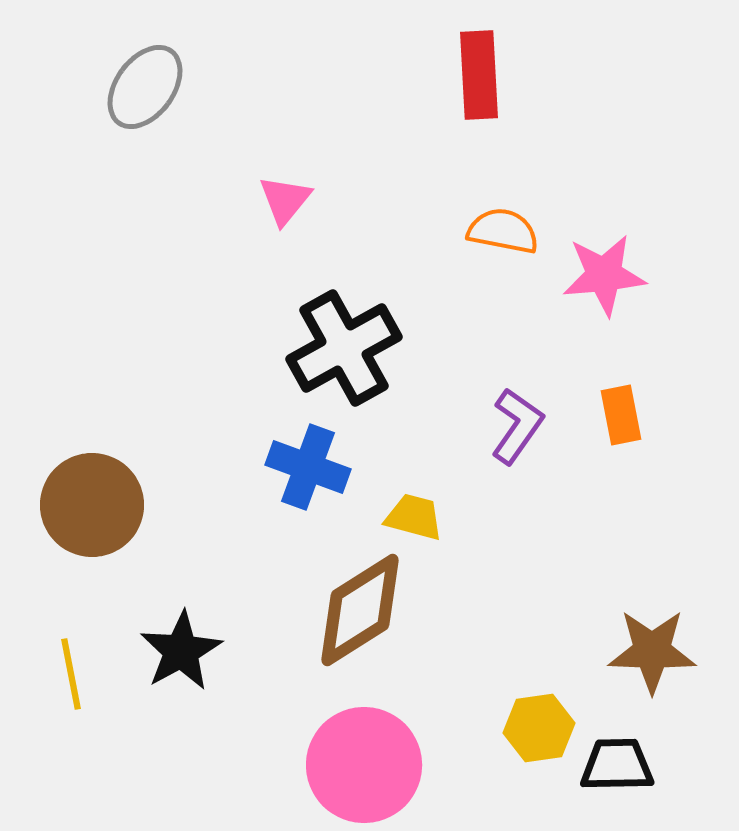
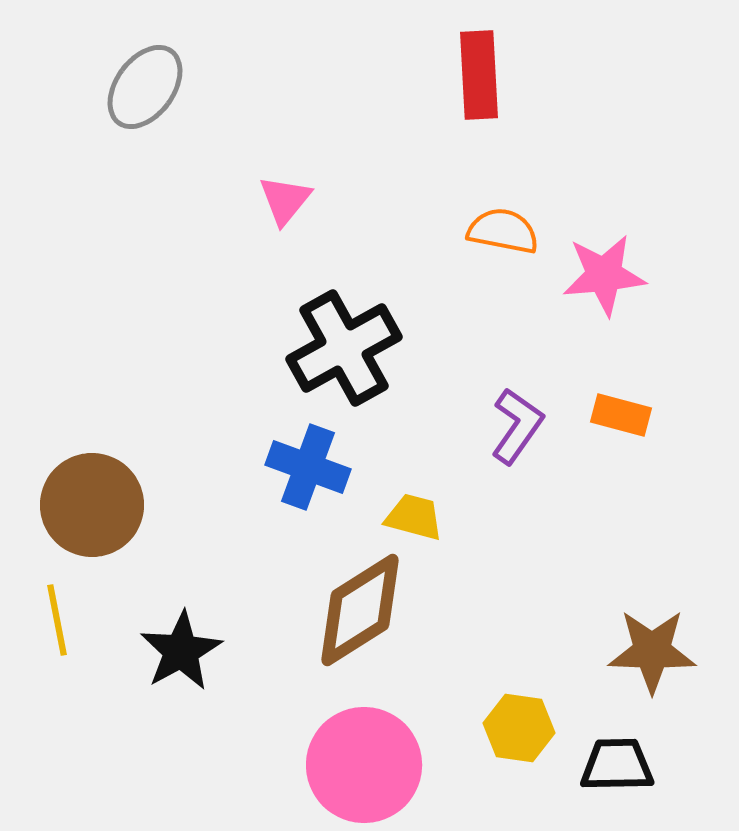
orange rectangle: rotated 64 degrees counterclockwise
yellow line: moved 14 px left, 54 px up
yellow hexagon: moved 20 px left; rotated 16 degrees clockwise
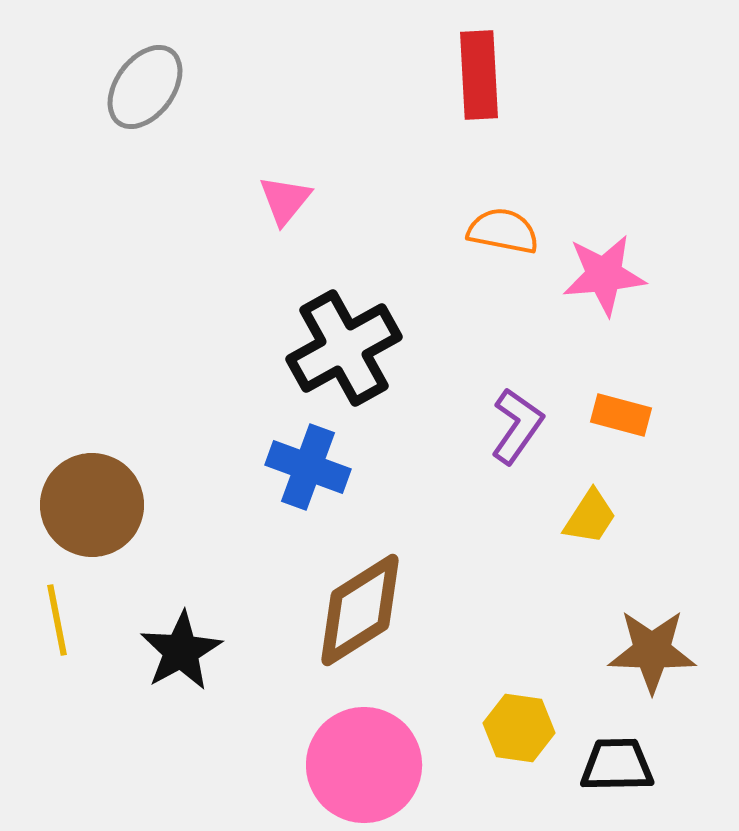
yellow trapezoid: moved 176 px right; rotated 108 degrees clockwise
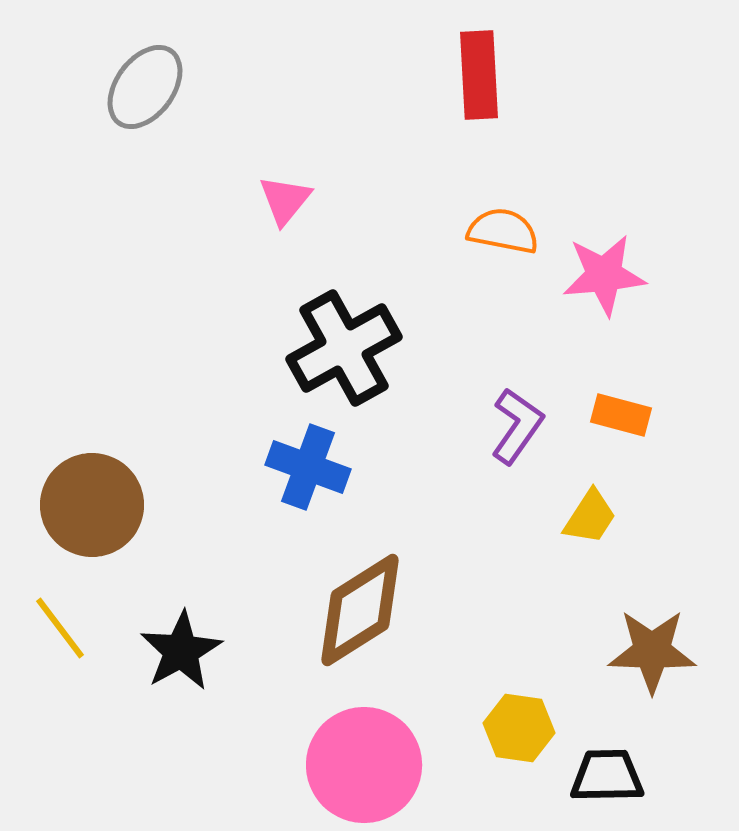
yellow line: moved 3 px right, 8 px down; rotated 26 degrees counterclockwise
black trapezoid: moved 10 px left, 11 px down
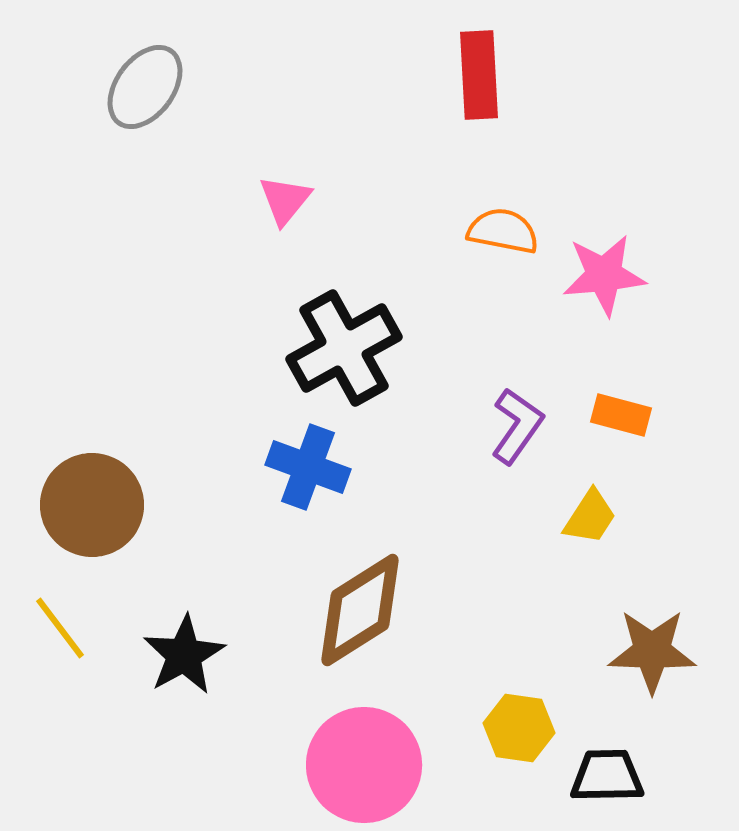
black star: moved 3 px right, 4 px down
